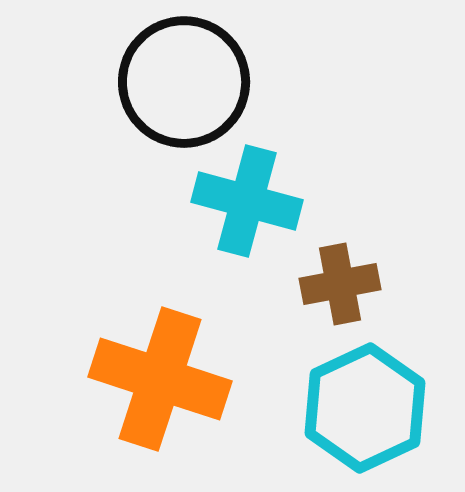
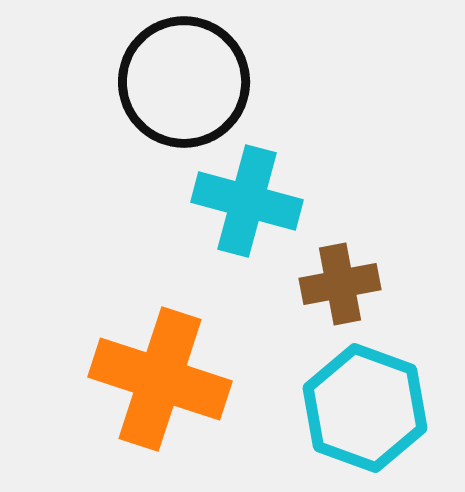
cyan hexagon: rotated 15 degrees counterclockwise
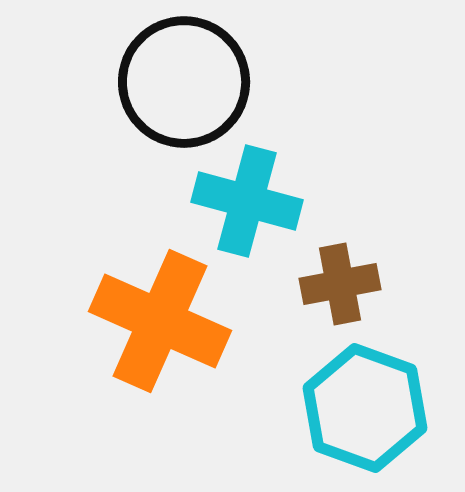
orange cross: moved 58 px up; rotated 6 degrees clockwise
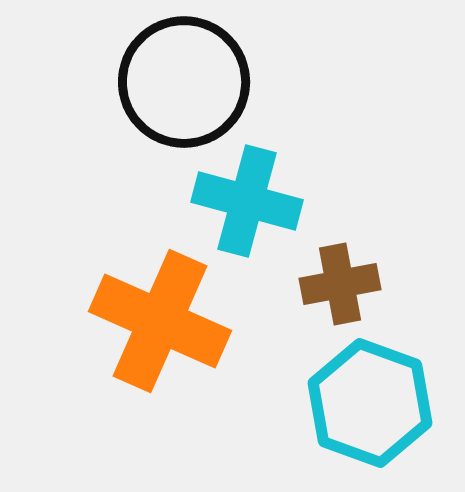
cyan hexagon: moved 5 px right, 5 px up
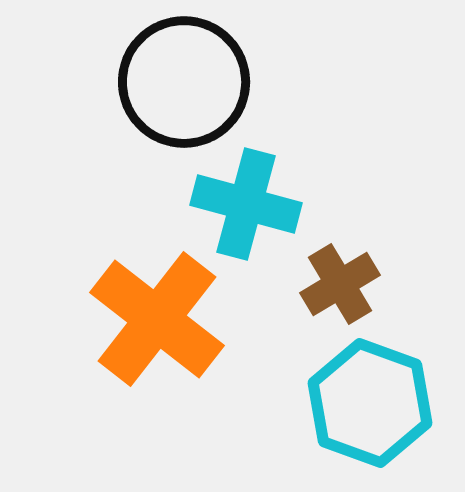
cyan cross: moved 1 px left, 3 px down
brown cross: rotated 20 degrees counterclockwise
orange cross: moved 3 px left, 2 px up; rotated 14 degrees clockwise
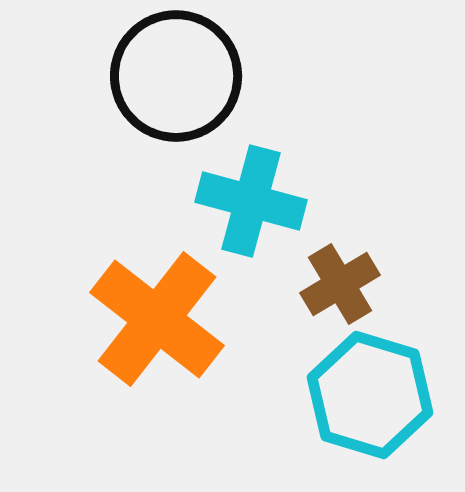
black circle: moved 8 px left, 6 px up
cyan cross: moved 5 px right, 3 px up
cyan hexagon: moved 8 px up; rotated 3 degrees counterclockwise
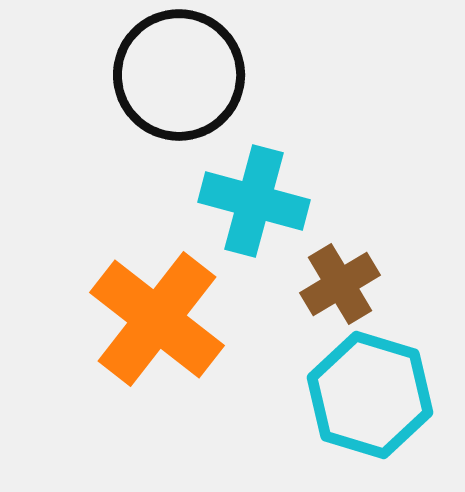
black circle: moved 3 px right, 1 px up
cyan cross: moved 3 px right
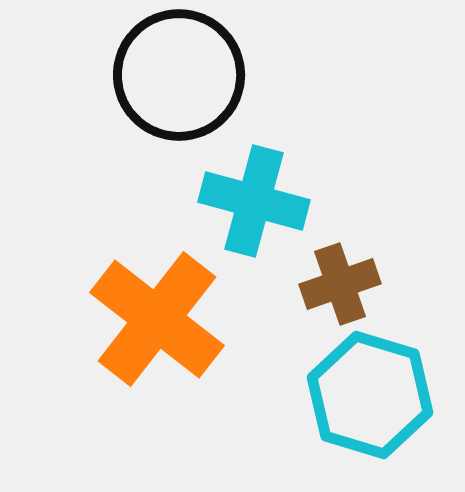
brown cross: rotated 12 degrees clockwise
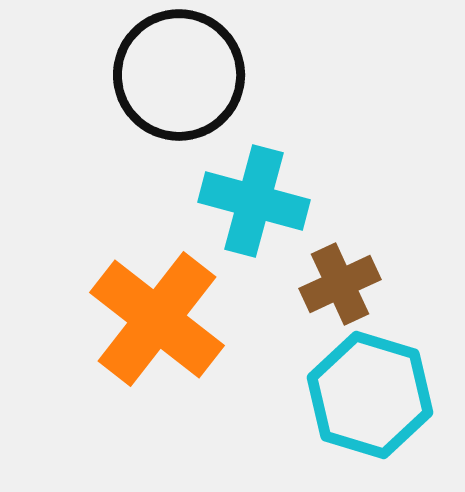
brown cross: rotated 6 degrees counterclockwise
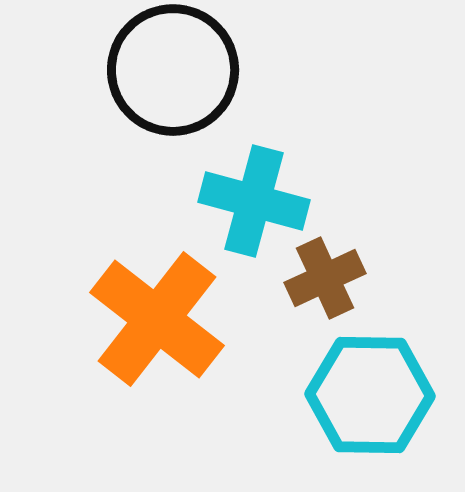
black circle: moved 6 px left, 5 px up
brown cross: moved 15 px left, 6 px up
cyan hexagon: rotated 16 degrees counterclockwise
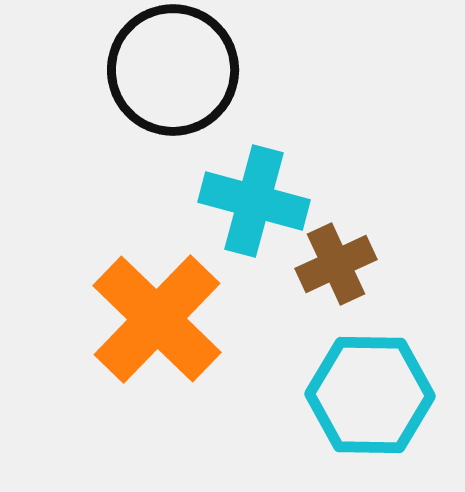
brown cross: moved 11 px right, 14 px up
orange cross: rotated 6 degrees clockwise
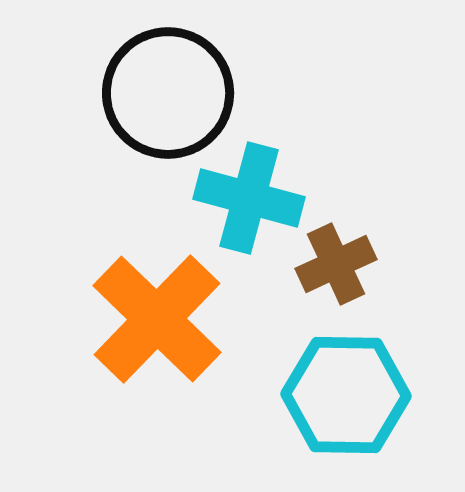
black circle: moved 5 px left, 23 px down
cyan cross: moved 5 px left, 3 px up
cyan hexagon: moved 24 px left
